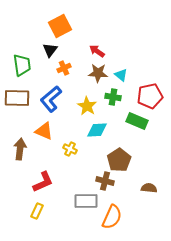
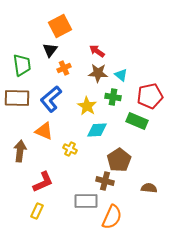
brown arrow: moved 2 px down
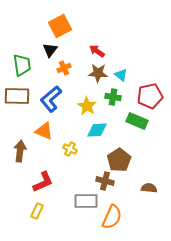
brown rectangle: moved 2 px up
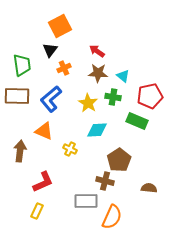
cyan triangle: moved 2 px right, 1 px down
yellow star: moved 1 px right, 3 px up
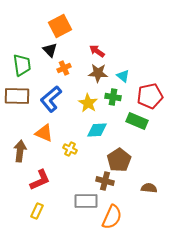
black triangle: rotated 21 degrees counterclockwise
orange triangle: moved 2 px down
red L-shape: moved 3 px left, 2 px up
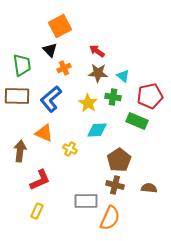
brown cross: moved 10 px right, 4 px down
orange semicircle: moved 2 px left, 1 px down
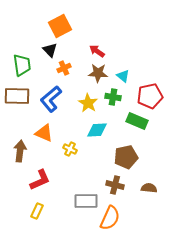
brown pentagon: moved 7 px right, 3 px up; rotated 20 degrees clockwise
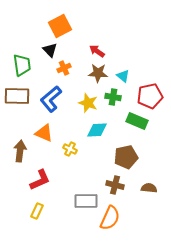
yellow star: rotated 12 degrees counterclockwise
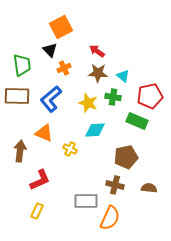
orange square: moved 1 px right, 1 px down
cyan diamond: moved 2 px left
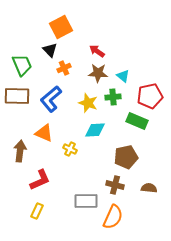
green trapezoid: rotated 15 degrees counterclockwise
green cross: rotated 14 degrees counterclockwise
orange semicircle: moved 3 px right, 1 px up
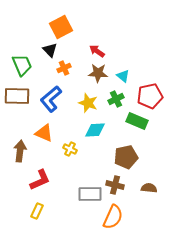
green cross: moved 3 px right, 2 px down; rotated 21 degrees counterclockwise
gray rectangle: moved 4 px right, 7 px up
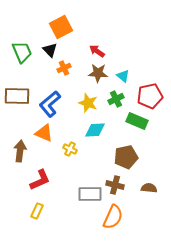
green trapezoid: moved 13 px up
blue L-shape: moved 1 px left, 5 px down
